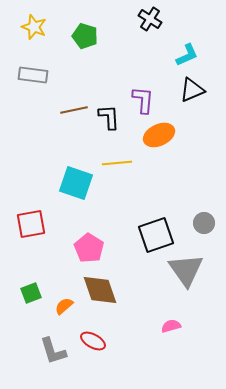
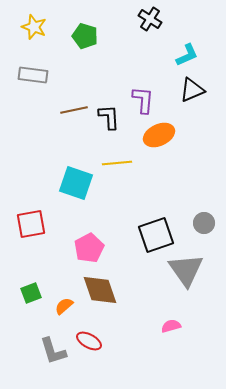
pink pentagon: rotated 12 degrees clockwise
red ellipse: moved 4 px left
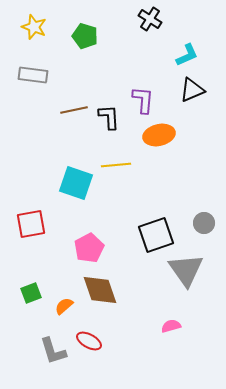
orange ellipse: rotated 12 degrees clockwise
yellow line: moved 1 px left, 2 px down
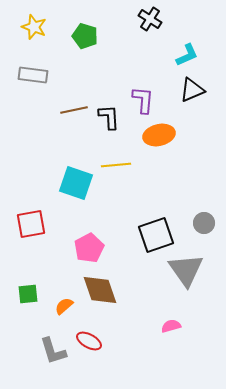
green square: moved 3 px left, 1 px down; rotated 15 degrees clockwise
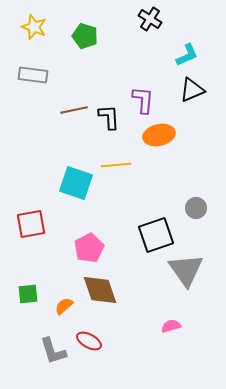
gray circle: moved 8 px left, 15 px up
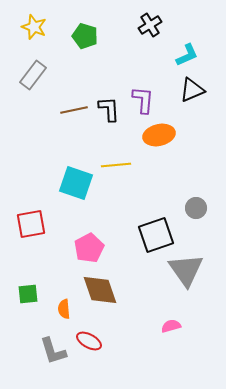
black cross: moved 6 px down; rotated 25 degrees clockwise
gray rectangle: rotated 60 degrees counterclockwise
black L-shape: moved 8 px up
orange semicircle: moved 3 px down; rotated 54 degrees counterclockwise
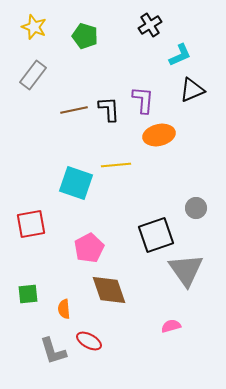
cyan L-shape: moved 7 px left
brown diamond: moved 9 px right
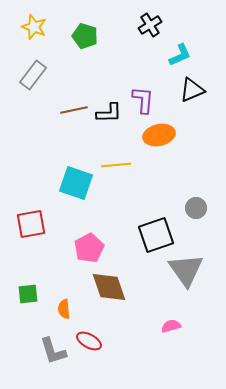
black L-shape: moved 4 px down; rotated 92 degrees clockwise
brown diamond: moved 3 px up
